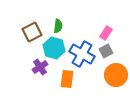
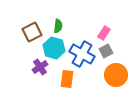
pink rectangle: moved 2 px left
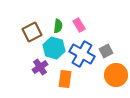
pink rectangle: moved 25 px left, 8 px up; rotated 64 degrees counterclockwise
orange rectangle: moved 2 px left
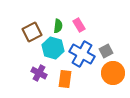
cyan hexagon: moved 1 px left
purple cross: moved 1 px left, 6 px down; rotated 28 degrees counterclockwise
orange circle: moved 3 px left, 2 px up
